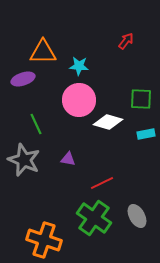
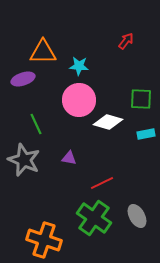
purple triangle: moved 1 px right, 1 px up
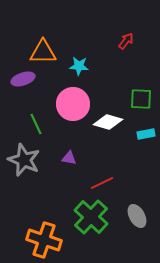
pink circle: moved 6 px left, 4 px down
green cross: moved 3 px left, 1 px up; rotated 8 degrees clockwise
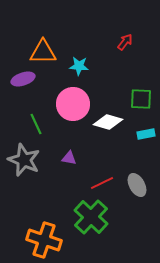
red arrow: moved 1 px left, 1 px down
gray ellipse: moved 31 px up
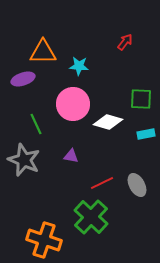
purple triangle: moved 2 px right, 2 px up
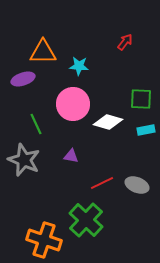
cyan rectangle: moved 4 px up
gray ellipse: rotated 40 degrees counterclockwise
green cross: moved 5 px left, 3 px down
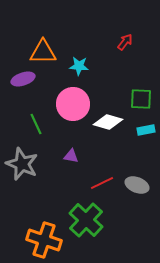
gray star: moved 2 px left, 4 px down
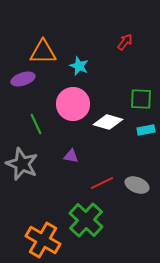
cyan star: rotated 18 degrees clockwise
orange cross: moved 1 px left; rotated 12 degrees clockwise
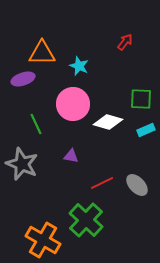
orange triangle: moved 1 px left, 1 px down
cyan rectangle: rotated 12 degrees counterclockwise
gray ellipse: rotated 25 degrees clockwise
